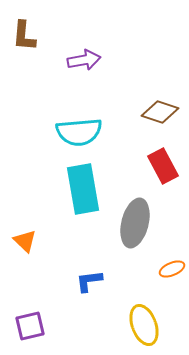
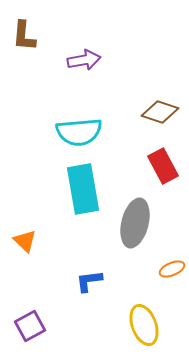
purple square: rotated 16 degrees counterclockwise
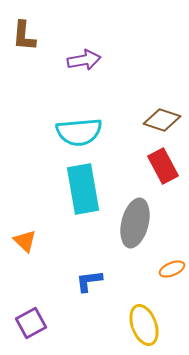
brown diamond: moved 2 px right, 8 px down
purple square: moved 1 px right, 3 px up
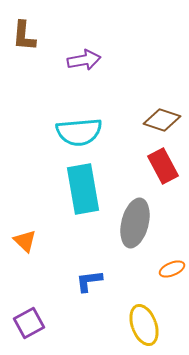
purple square: moved 2 px left
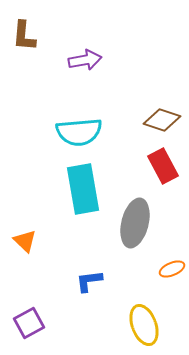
purple arrow: moved 1 px right
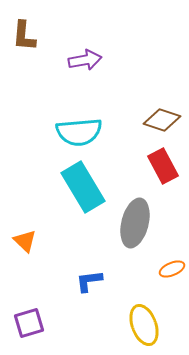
cyan rectangle: moved 2 px up; rotated 21 degrees counterclockwise
purple square: rotated 12 degrees clockwise
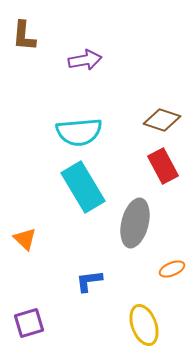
orange triangle: moved 2 px up
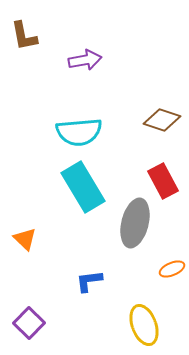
brown L-shape: rotated 16 degrees counterclockwise
red rectangle: moved 15 px down
purple square: rotated 28 degrees counterclockwise
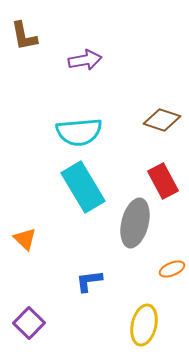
yellow ellipse: rotated 33 degrees clockwise
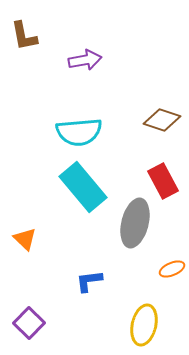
cyan rectangle: rotated 9 degrees counterclockwise
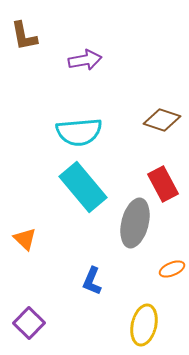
red rectangle: moved 3 px down
blue L-shape: moved 3 px right; rotated 60 degrees counterclockwise
